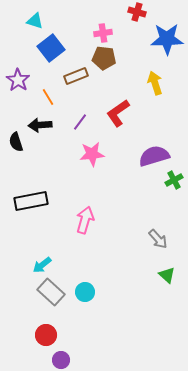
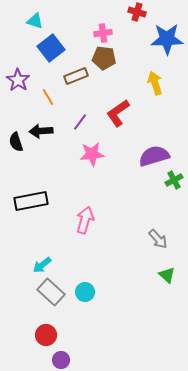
black arrow: moved 1 px right, 6 px down
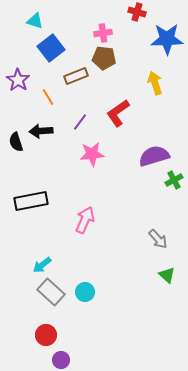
pink arrow: rotated 8 degrees clockwise
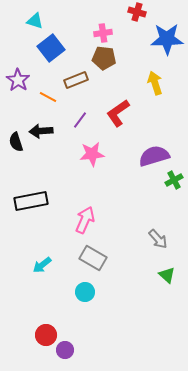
brown rectangle: moved 4 px down
orange line: rotated 30 degrees counterclockwise
purple line: moved 2 px up
gray rectangle: moved 42 px right, 34 px up; rotated 12 degrees counterclockwise
purple circle: moved 4 px right, 10 px up
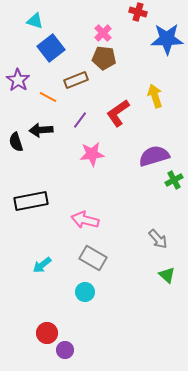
red cross: moved 1 px right
pink cross: rotated 36 degrees counterclockwise
yellow arrow: moved 13 px down
black arrow: moved 1 px up
pink arrow: rotated 100 degrees counterclockwise
red circle: moved 1 px right, 2 px up
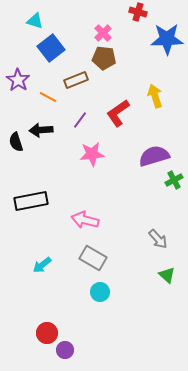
cyan circle: moved 15 px right
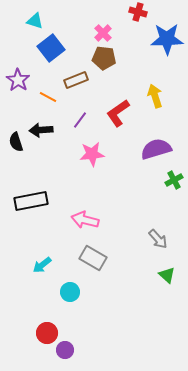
purple semicircle: moved 2 px right, 7 px up
cyan circle: moved 30 px left
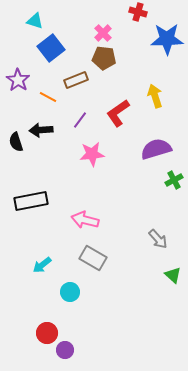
green triangle: moved 6 px right
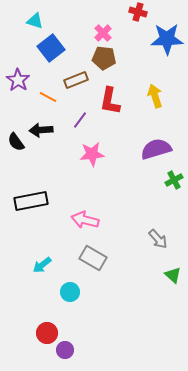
red L-shape: moved 8 px left, 12 px up; rotated 44 degrees counterclockwise
black semicircle: rotated 18 degrees counterclockwise
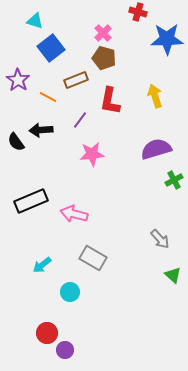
brown pentagon: rotated 10 degrees clockwise
black rectangle: rotated 12 degrees counterclockwise
pink arrow: moved 11 px left, 6 px up
gray arrow: moved 2 px right
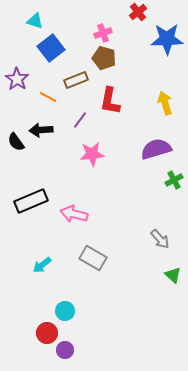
red cross: rotated 36 degrees clockwise
pink cross: rotated 24 degrees clockwise
purple star: moved 1 px left, 1 px up
yellow arrow: moved 10 px right, 7 px down
cyan circle: moved 5 px left, 19 px down
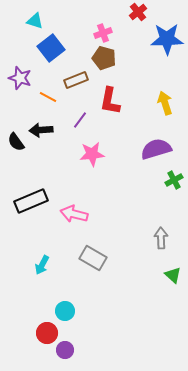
purple star: moved 3 px right, 1 px up; rotated 15 degrees counterclockwise
gray arrow: moved 1 px right, 1 px up; rotated 140 degrees counterclockwise
cyan arrow: rotated 24 degrees counterclockwise
